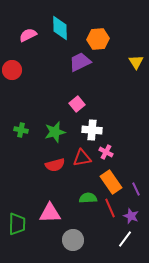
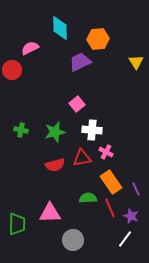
pink semicircle: moved 2 px right, 13 px down
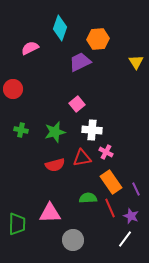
cyan diamond: rotated 20 degrees clockwise
red circle: moved 1 px right, 19 px down
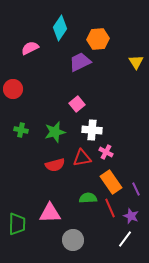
cyan diamond: rotated 15 degrees clockwise
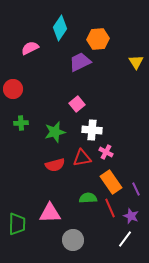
green cross: moved 7 px up; rotated 16 degrees counterclockwise
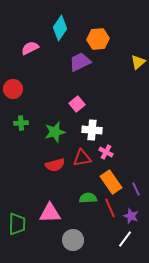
yellow triangle: moved 2 px right; rotated 21 degrees clockwise
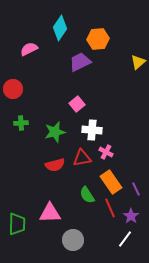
pink semicircle: moved 1 px left, 1 px down
green semicircle: moved 1 px left, 3 px up; rotated 120 degrees counterclockwise
purple star: rotated 14 degrees clockwise
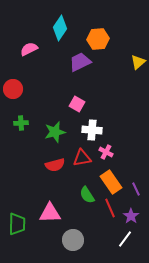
pink square: rotated 21 degrees counterclockwise
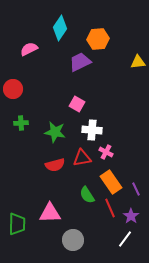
yellow triangle: rotated 35 degrees clockwise
green star: rotated 25 degrees clockwise
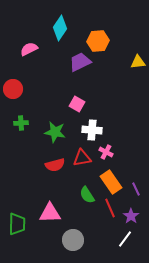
orange hexagon: moved 2 px down
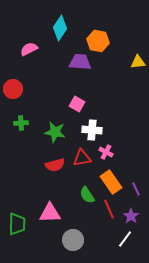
orange hexagon: rotated 15 degrees clockwise
purple trapezoid: rotated 30 degrees clockwise
red line: moved 1 px left, 1 px down
